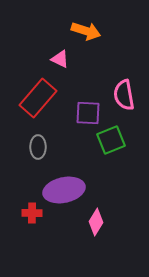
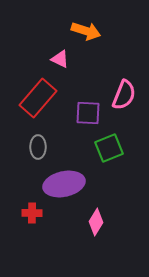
pink semicircle: rotated 148 degrees counterclockwise
green square: moved 2 px left, 8 px down
purple ellipse: moved 6 px up
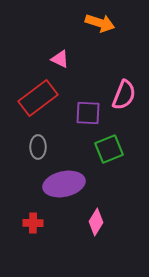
orange arrow: moved 14 px right, 8 px up
red rectangle: rotated 12 degrees clockwise
green square: moved 1 px down
red cross: moved 1 px right, 10 px down
